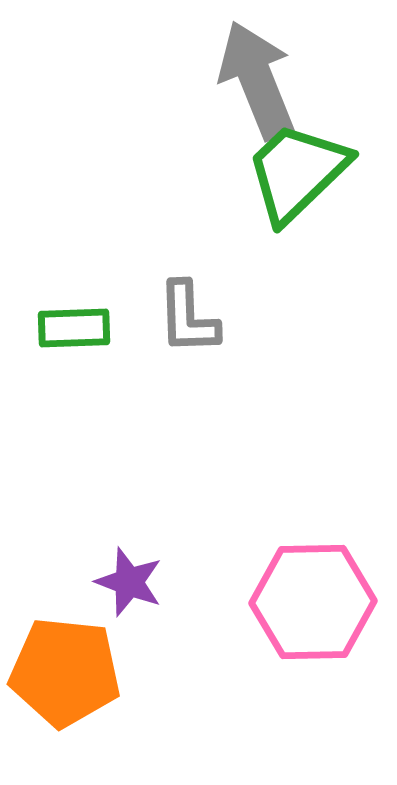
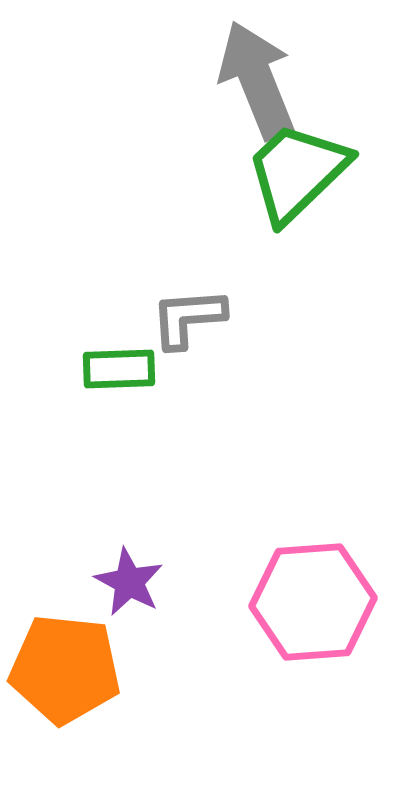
gray L-shape: rotated 88 degrees clockwise
green rectangle: moved 45 px right, 41 px down
purple star: rotated 8 degrees clockwise
pink hexagon: rotated 3 degrees counterclockwise
orange pentagon: moved 3 px up
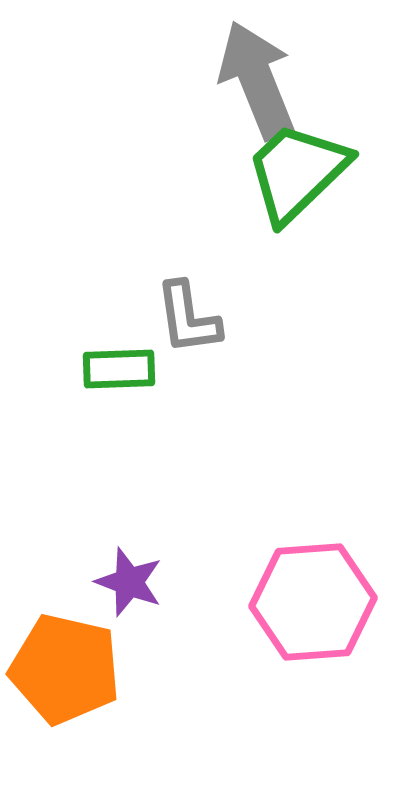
gray L-shape: rotated 94 degrees counterclockwise
purple star: rotated 8 degrees counterclockwise
orange pentagon: rotated 7 degrees clockwise
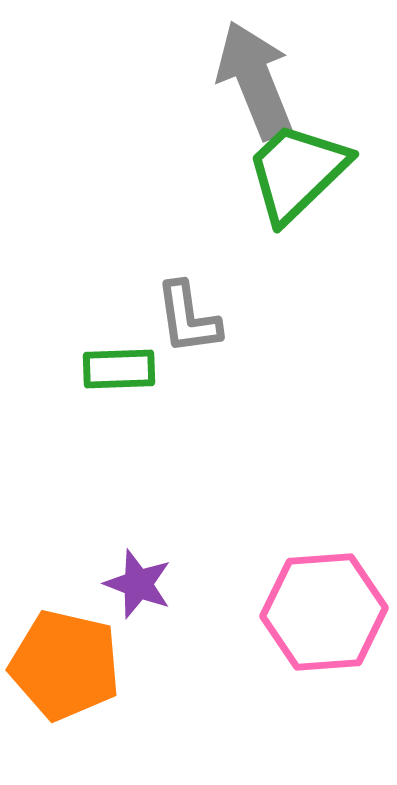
gray arrow: moved 2 px left
purple star: moved 9 px right, 2 px down
pink hexagon: moved 11 px right, 10 px down
orange pentagon: moved 4 px up
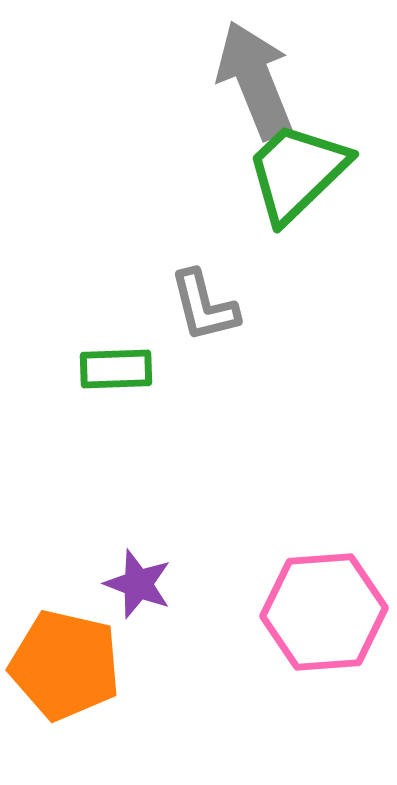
gray L-shape: moved 16 px right, 12 px up; rotated 6 degrees counterclockwise
green rectangle: moved 3 px left
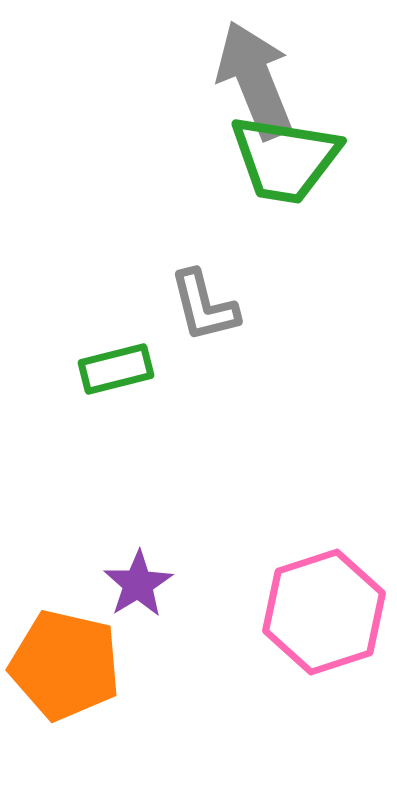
green trapezoid: moved 12 px left, 13 px up; rotated 127 degrees counterclockwise
green rectangle: rotated 12 degrees counterclockwise
purple star: rotated 20 degrees clockwise
pink hexagon: rotated 14 degrees counterclockwise
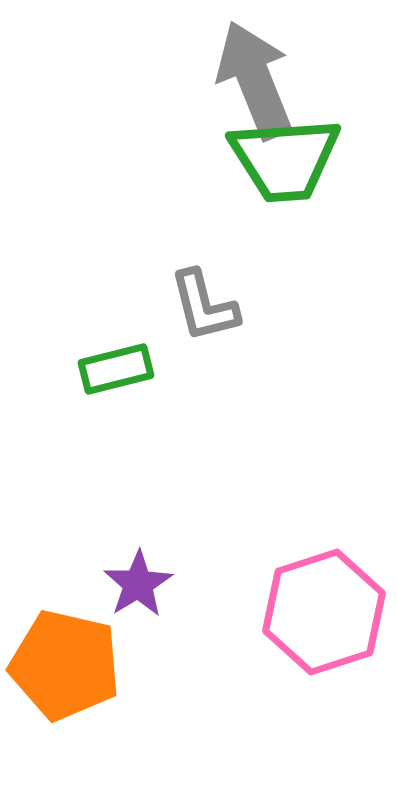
green trapezoid: rotated 13 degrees counterclockwise
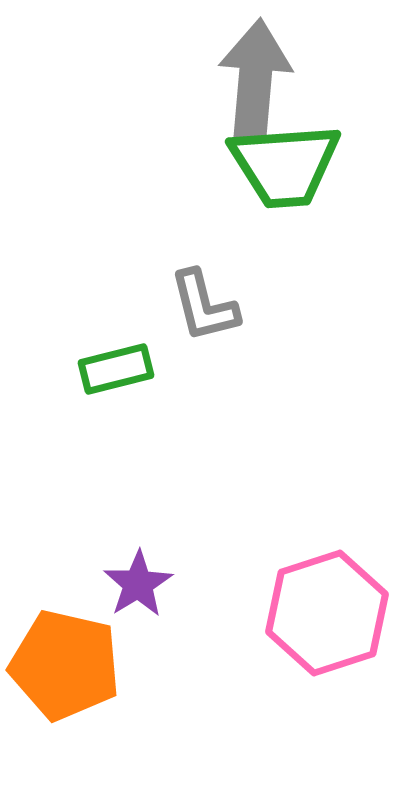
gray arrow: rotated 27 degrees clockwise
green trapezoid: moved 6 px down
pink hexagon: moved 3 px right, 1 px down
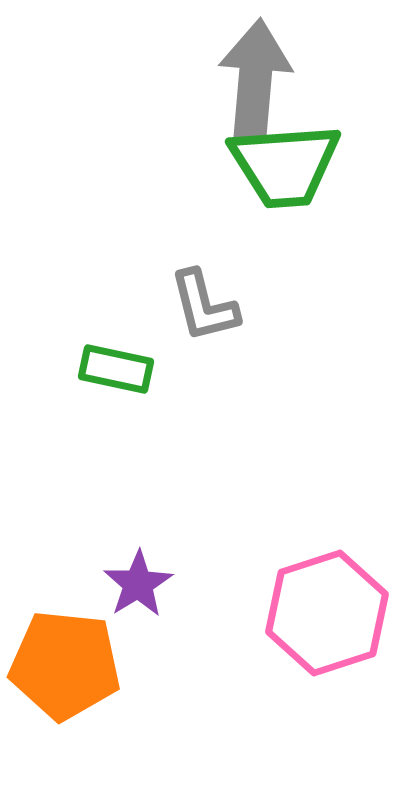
green rectangle: rotated 26 degrees clockwise
orange pentagon: rotated 7 degrees counterclockwise
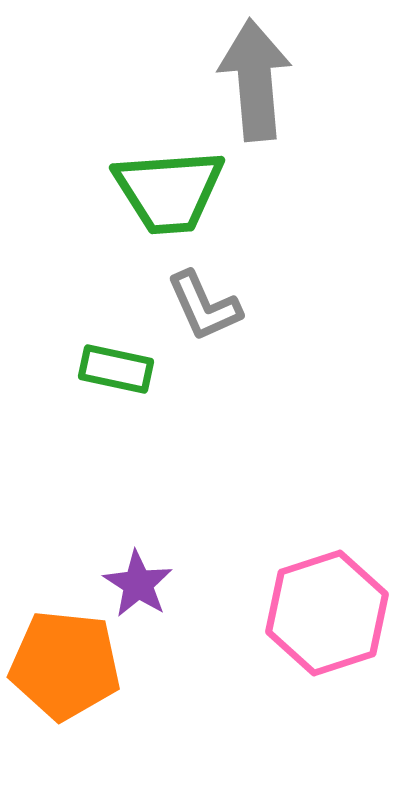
gray arrow: rotated 10 degrees counterclockwise
green trapezoid: moved 116 px left, 26 px down
gray L-shape: rotated 10 degrees counterclockwise
purple star: rotated 8 degrees counterclockwise
